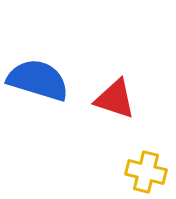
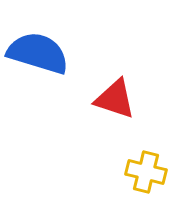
blue semicircle: moved 27 px up
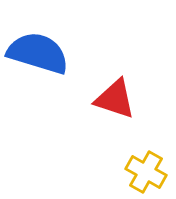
yellow cross: rotated 15 degrees clockwise
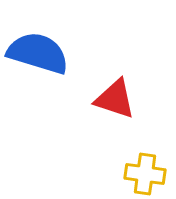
yellow cross: moved 1 px left, 2 px down; rotated 21 degrees counterclockwise
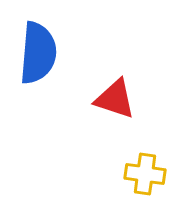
blue semicircle: rotated 78 degrees clockwise
